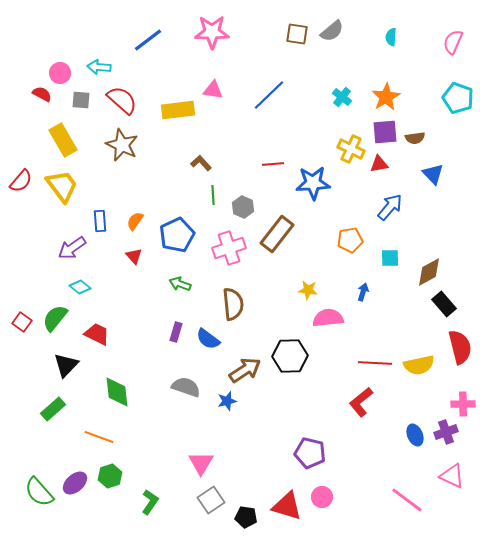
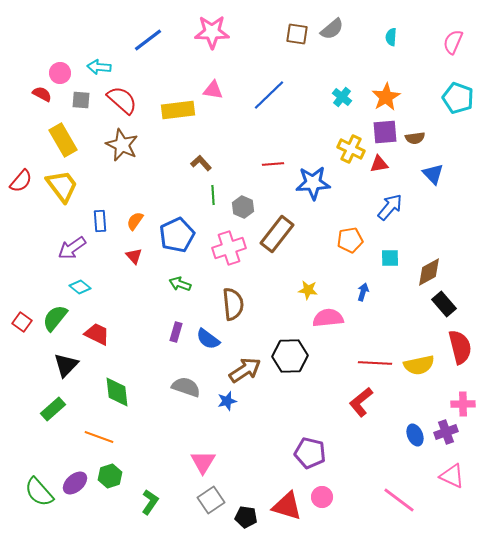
gray semicircle at (332, 31): moved 2 px up
pink triangle at (201, 463): moved 2 px right, 1 px up
pink line at (407, 500): moved 8 px left
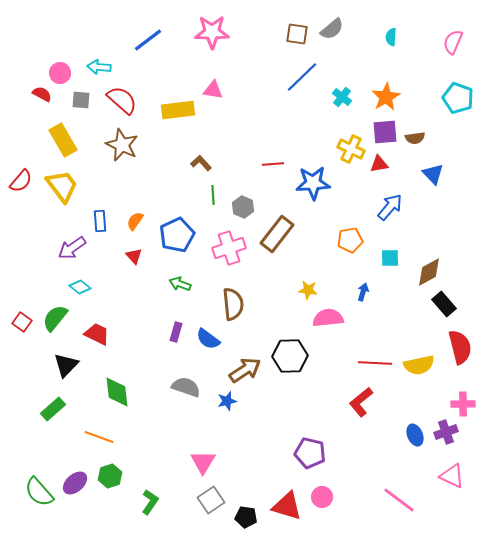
blue line at (269, 95): moved 33 px right, 18 px up
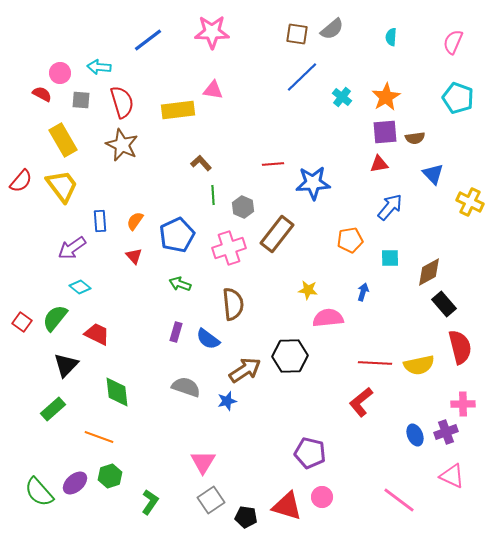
red semicircle at (122, 100): moved 2 px down; rotated 32 degrees clockwise
yellow cross at (351, 149): moved 119 px right, 53 px down
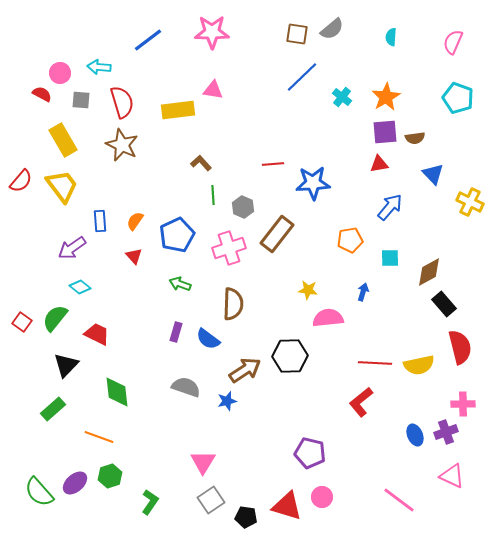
brown semicircle at (233, 304): rotated 8 degrees clockwise
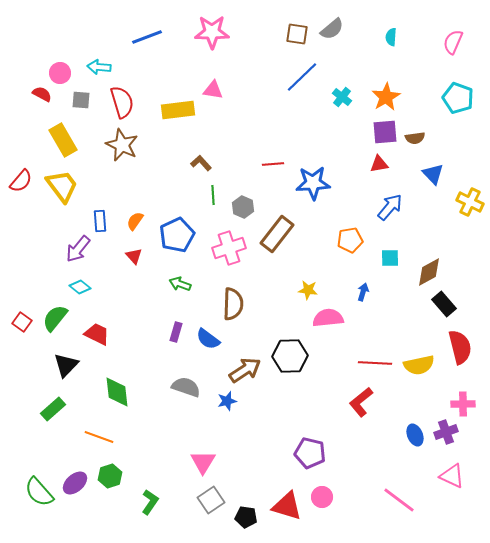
blue line at (148, 40): moved 1 px left, 3 px up; rotated 16 degrees clockwise
purple arrow at (72, 248): moved 6 px right, 1 px down; rotated 16 degrees counterclockwise
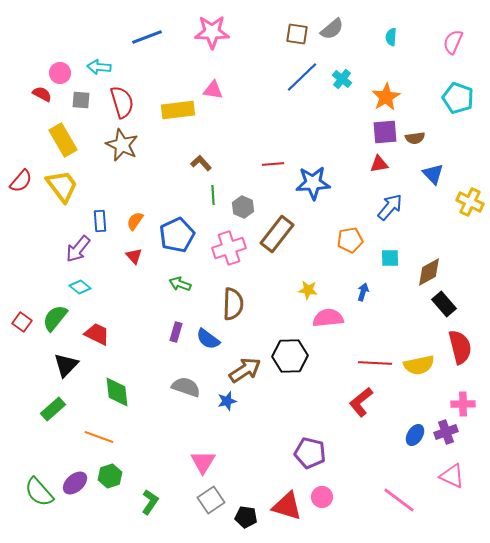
cyan cross at (342, 97): moved 18 px up
blue ellipse at (415, 435): rotated 55 degrees clockwise
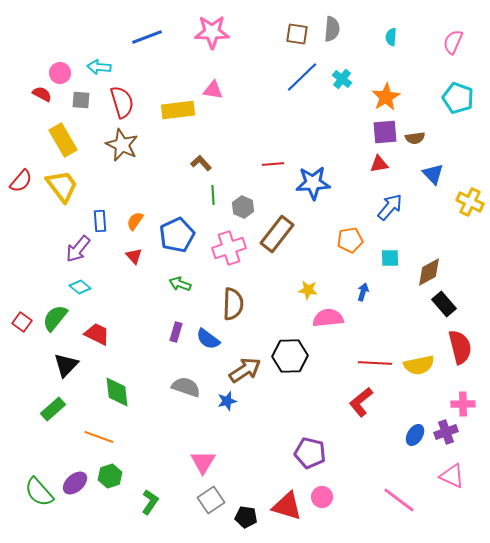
gray semicircle at (332, 29): rotated 45 degrees counterclockwise
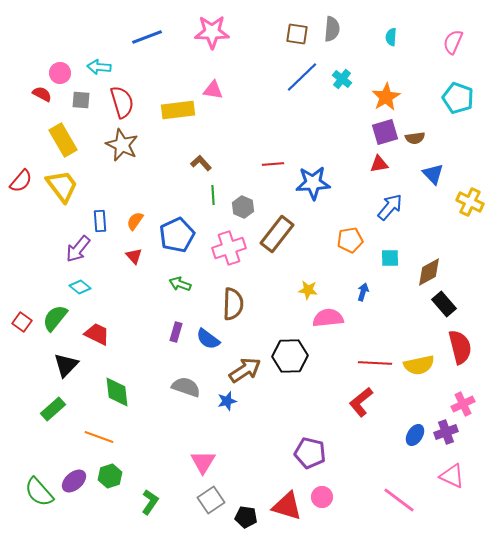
purple square at (385, 132): rotated 12 degrees counterclockwise
pink cross at (463, 404): rotated 25 degrees counterclockwise
purple ellipse at (75, 483): moved 1 px left, 2 px up
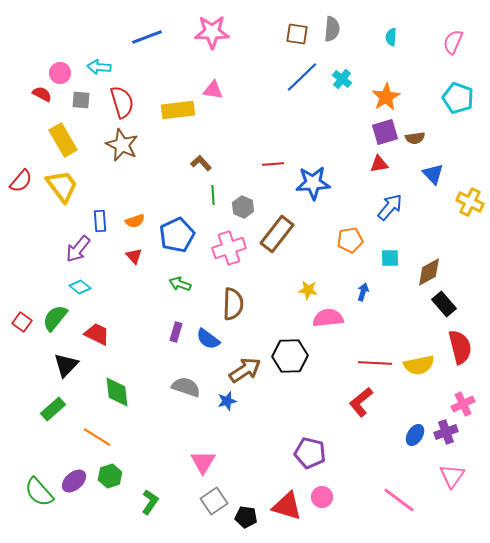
orange semicircle at (135, 221): rotated 144 degrees counterclockwise
orange line at (99, 437): moved 2 px left; rotated 12 degrees clockwise
pink triangle at (452, 476): rotated 40 degrees clockwise
gray square at (211, 500): moved 3 px right, 1 px down
